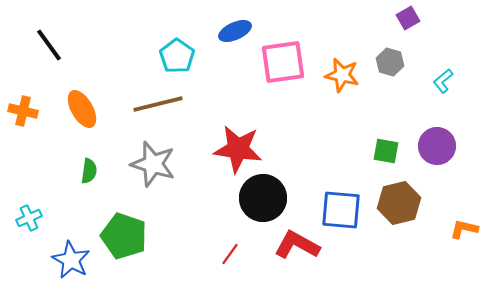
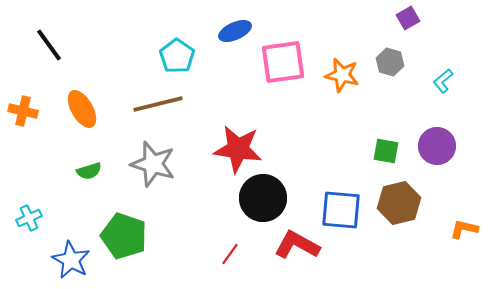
green semicircle: rotated 65 degrees clockwise
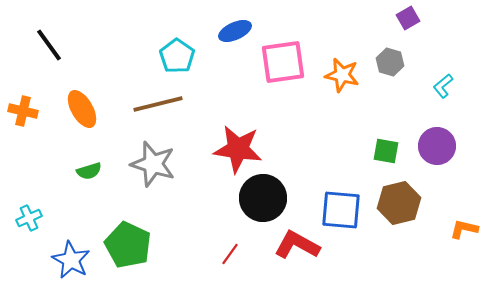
cyan L-shape: moved 5 px down
green pentagon: moved 4 px right, 9 px down; rotated 6 degrees clockwise
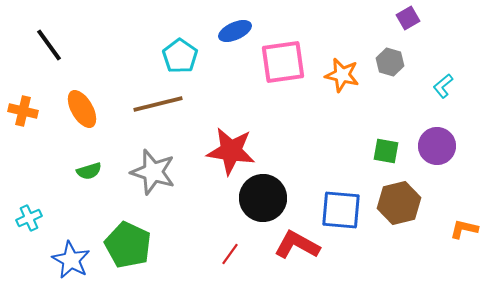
cyan pentagon: moved 3 px right
red star: moved 7 px left, 2 px down
gray star: moved 8 px down
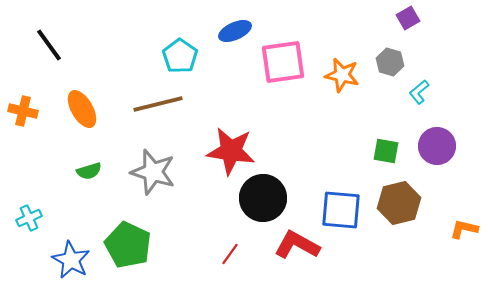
cyan L-shape: moved 24 px left, 6 px down
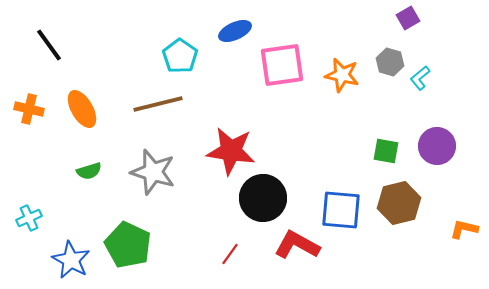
pink square: moved 1 px left, 3 px down
cyan L-shape: moved 1 px right, 14 px up
orange cross: moved 6 px right, 2 px up
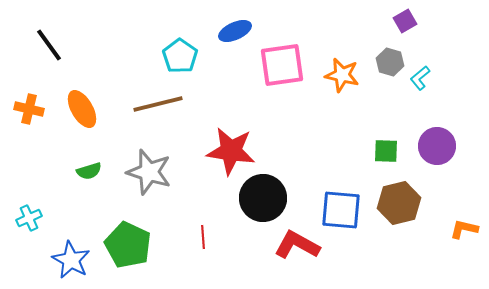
purple square: moved 3 px left, 3 px down
green square: rotated 8 degrees counterclockwise
gray star: moved 4 px left
red line: moved 27 px left, 17 px up; rotated 40 degrees counterclockwise
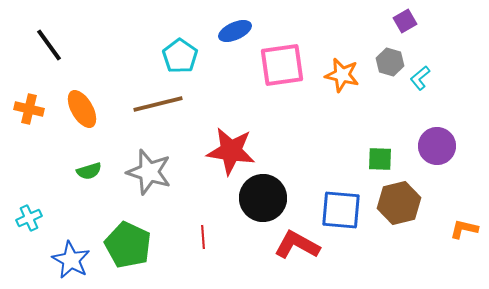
green square: moved 6 px left, 8 px down
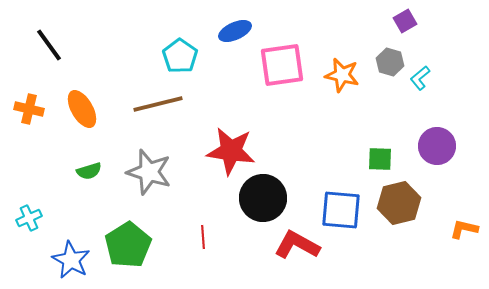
green pentagon: rotated 15 degrees clockwise
